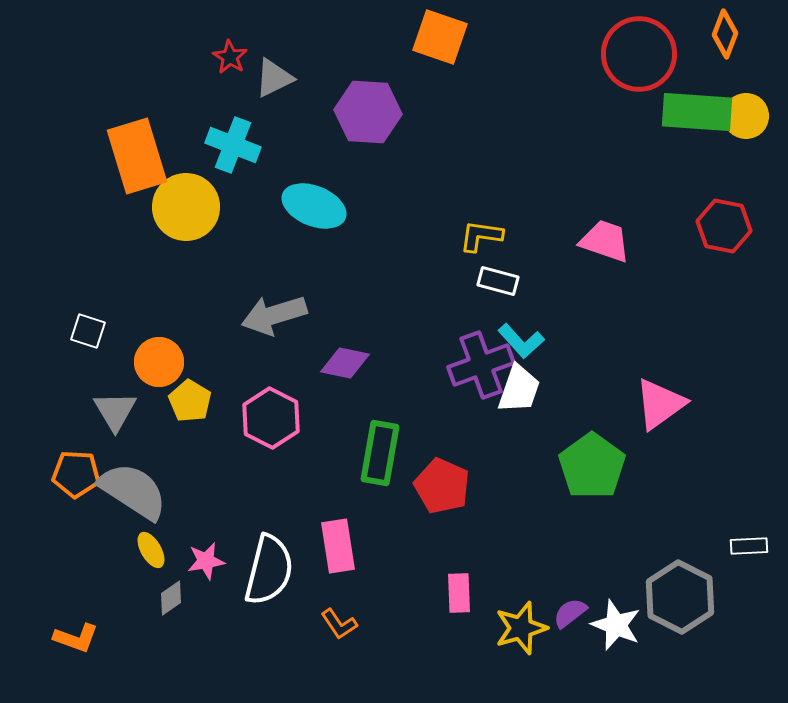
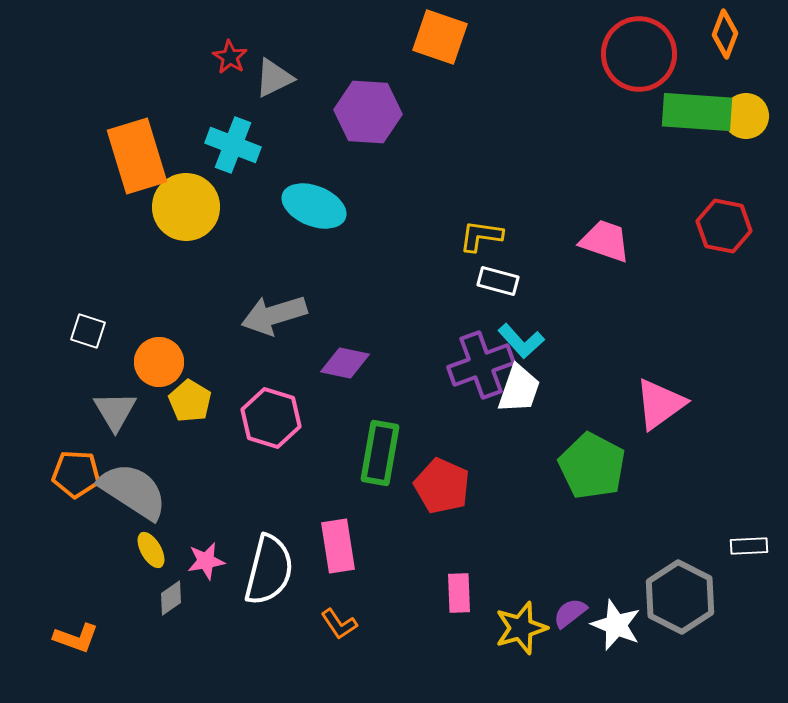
pink hexagon at (271, 418): rotated 10 degrees counterclockwise
green pentagon at (592, 466): rotated 8 degrees counterclockwise
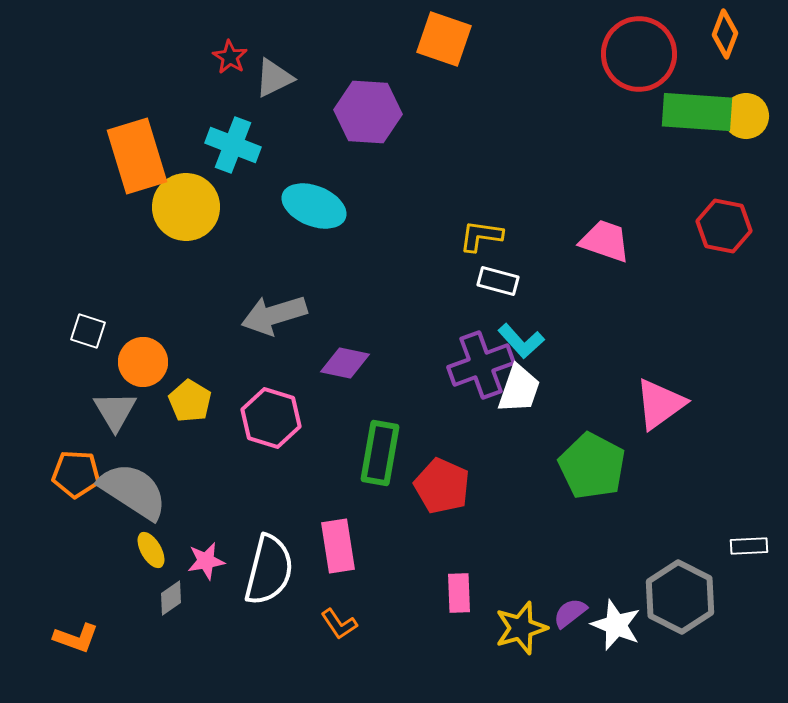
orange square at (440, 37): moved 4 px right, 2 px down
orange circle at (159, 362): moved 16 px left
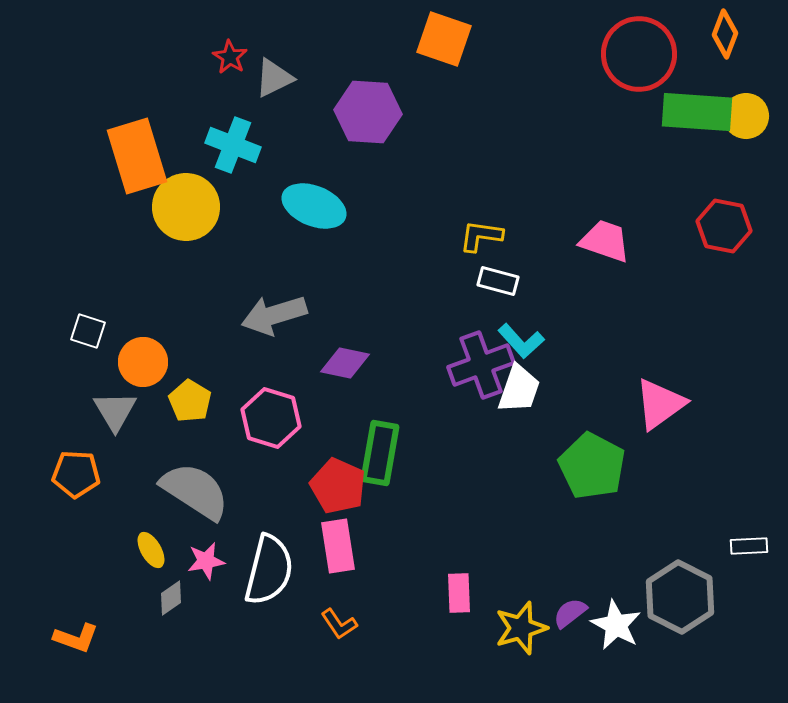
red pentagon at (442, 486): moved 104 px left
gray semicircle at (133, 491): moved 62 px right
white star at (616, 625): rotated 6 degrees clockwise
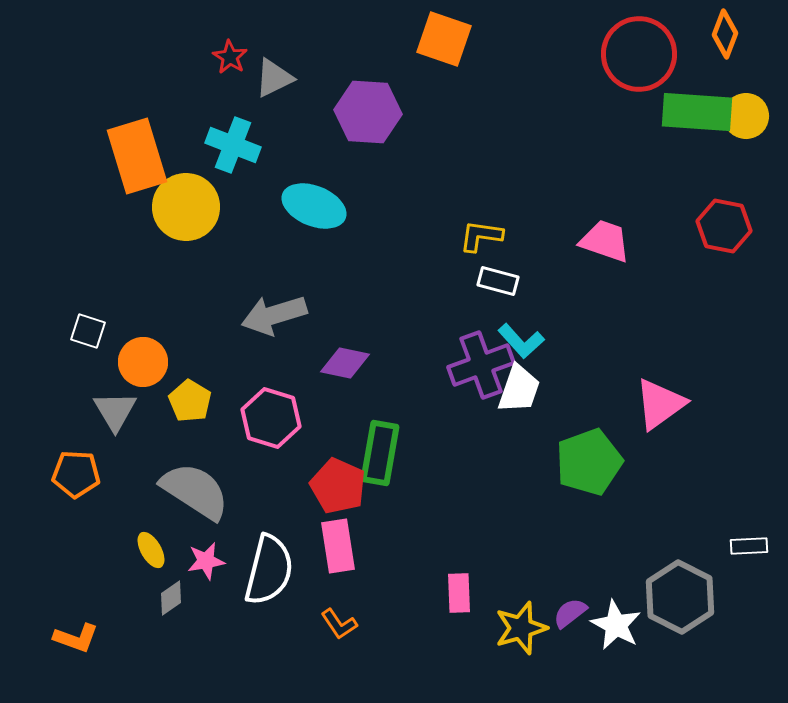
green pentagon at (592, 466): moved 3 px left, 4 px up; rotated 24 degrees clockwise
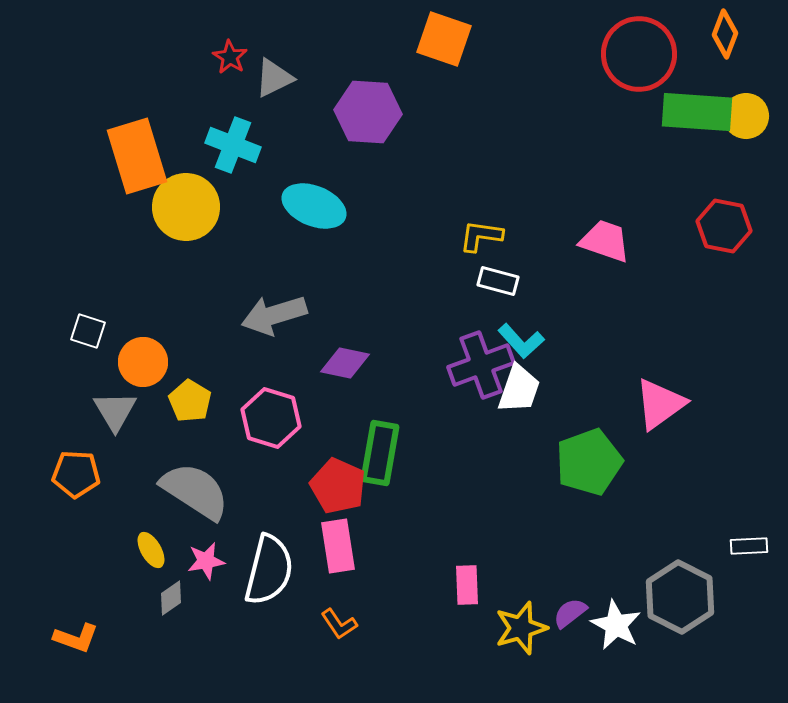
pink rectangle at (459, 593): moved 8 px right, 8 px up
